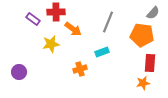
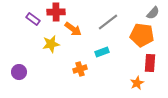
gray line: rotated 30 degrees clockwise
orange star: moved 6 px left; rotated 16 degrees counterclockwise
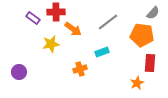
purple rectangle: moved 1 px up
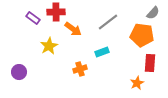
yellow star: moved 2 px left, 2 px down; rotated 18 degrees counterclockwise
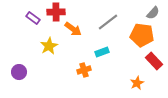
red rectangle: moved 4 px right, 2 px up; rotated 48 degrees counterclockwise
orange cross: moved 4 px right, 1 px down
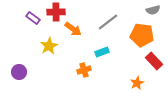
gray semicircle: moved 3 px up; rotated 32 degrees clockwise
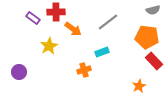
orange pentagon: moved 5 px right, 2 px down
orange star: moved 2 px right, 3 px down
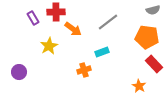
purple rectangle: rotated 24 degrees clockwise
red rectangle: moved 3 px down
orange star: rotated 16 degrees counterclockwise
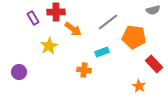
orange pentagon: moved 13 px left
orange cross: rotated 24 degrees clockwise
